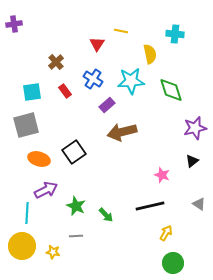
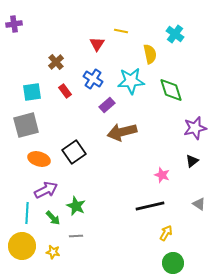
cyan cross: rotated 30 degrees clockwise
green arrow: moved 53 px left, 3 px down
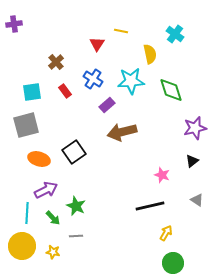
gray triangle: moved 2 px left, 4 px up
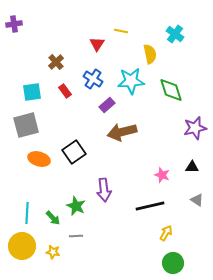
black triangle: moved 6 px down; rotated 40 degrees clockwise
purple arrow: moved 58 px right; rotated 110 degrees clockwise
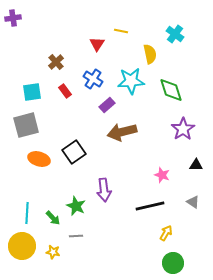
purple cross: moved 1 px left, 6 px up
purple star: moved 12 px left, 1 px down; rotated 20 degrees counterclockwise
black triangle: moved 4 px right, 2 px up
gray triangle: moved 4 px left, 2 px down
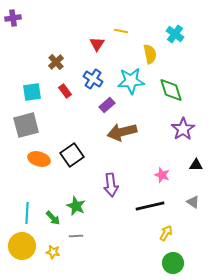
black square: moved 2 px left, 3 px down
purple arrow: moved 7 px right, 5 px up
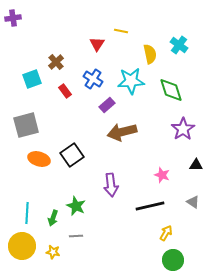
cyan cross: moved 4 px right, 11 px down
cyan square: moved 13 px up; rotated 12 degrees counterclockwise
green arrow: rotated 63 degrees clockwise
green circle: moved 3 px up
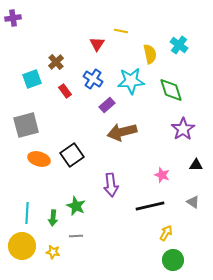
green arrow: rotated 14 degrees counterclockwise
